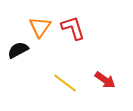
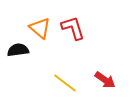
orange triangle: moved 1 px down; rotated 25 degrees counterclockwise
black semicircle: rotated 20 degrees clockwise
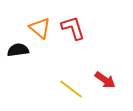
yellow line: moved 6 px right, 6 px down
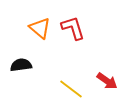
black semicircle: moved 3 px right, 15 px down
red arrow: moved 2 px right, 1 px down
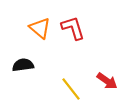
black semicircle: moved 2 px right
yellow line: rotated 15 degrees clockwise
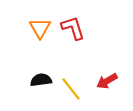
orange triangle: rotated 20 degrees clockwise
black semicircle: moved 18 px right, 15 px down
red arrow: rotated 115 degrees clockwise
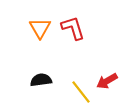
yellow line: moved 10 px right, 3 px down
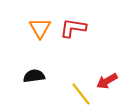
red L-shape: rotated 64 degrees counterclockwise
black semicircle: moved 7 px left, 4 px up
yellow line: moved 2 px down
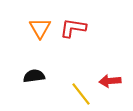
red arrow: moved 3 px right; rotated 25 degrees clockwise
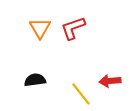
red L-shape: rotated 28 degrees counterclockwise
black semicircle: moved 1 px right, 4 px down
